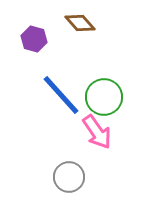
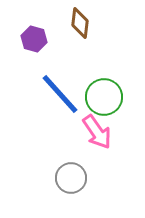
brown diamond: rotated 48 degrees clockwise
blue line: moved 1 px left, 1 px up
gray circle: moved 2 px right, 1 px down
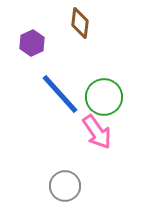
purple hexagon: moved 2 px left, 4 px down; rotated 20 degrees clockwise
gray circle: moved 6 px left, 8 px down
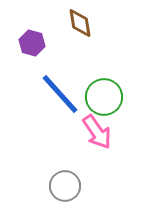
brown diamond: rotated 16 degrees counterclockwise
purple hexagon: rotated 20 degrees counterclockwise
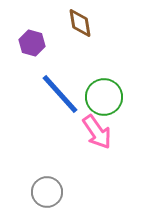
gray circle: moved 18 px left, 6 px down
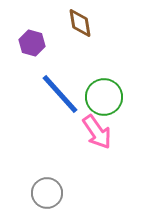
gray circle: moved 1 px down
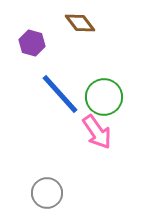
brown diamond: rotated 28 degrees counterclockwise
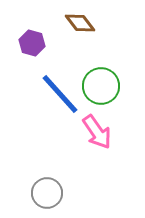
green circle: moved 3 px left, 11 px up
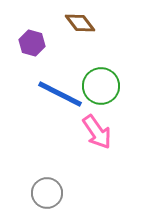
blue line: rotated 21 degrees counterclockwise
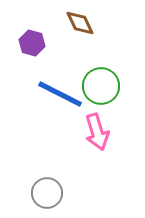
brown diamond: rotated 12 degrees clockwise
pink arrow: rotated 18 degrees clockwise
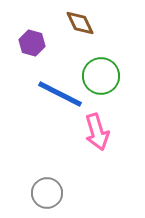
green circle: moved 10 px up
